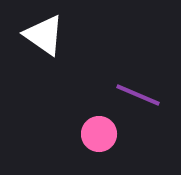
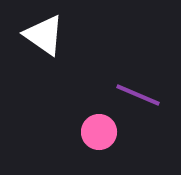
pink circle: moved 2 px up
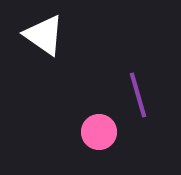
purple line: rotated 51 degrees clockwise
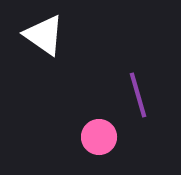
pink circle: moved 5 px down
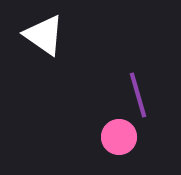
pink circle: moved 20 px right
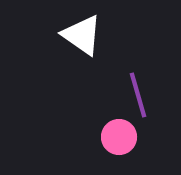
white triangle: moved 38 px right
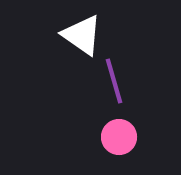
purple line: moved 24 px left, 14 px up
